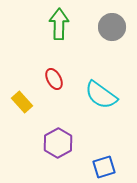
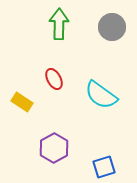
yellow rectangle: rotated 15 degrees counterclockwise
purple hexagon: moved 4 px left, 5 px down
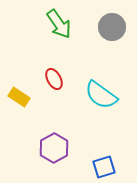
green arrow: rotated 144 degrees clockwise
yellow rectangle: moved 3 px left, 5 px up
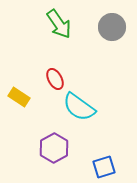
red ellipse: moved 1 px right
cyan semicircle: moved 22 px left, 12 px down
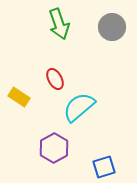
green arrow: rotated 16 degrees clockwise
cyan semicircle: rotated 104 degrees clockwise
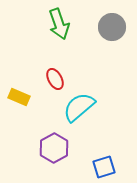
yellow rectangle: rotated 10 degrees counterclockwise
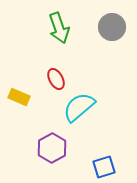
green arrow: moved 4 px down
red ellipse: moved 1 px right
purple hexagon: moved 2 px left
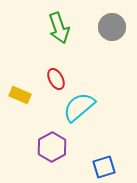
yellow rectangle: moved 1 px right, 2 px up
purple hexagon: moved 1 px up
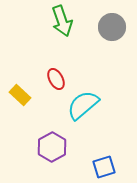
green arrow: moved 3 px right, 7 px up
yellow rectangle: rotated 20 degrees clockwise
cyan semicircle: moved 4 px right, 2 px up
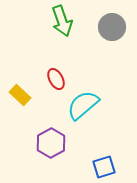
purple hexagon: moved 1 px left, 4 px up
